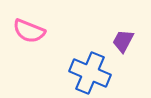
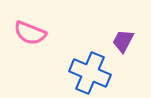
pink semicircle: moved 1 px right, 2 px down
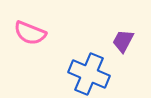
blue cross: moved 1 px left, 1 px down
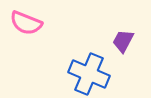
pink semicircle: moved 4 px left, 10 px up
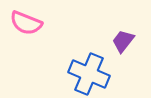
purple trapezoid: rotated 10 degrees clockwise
